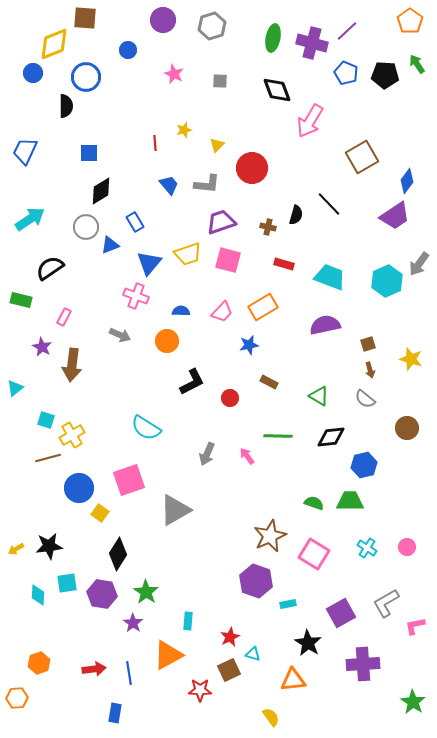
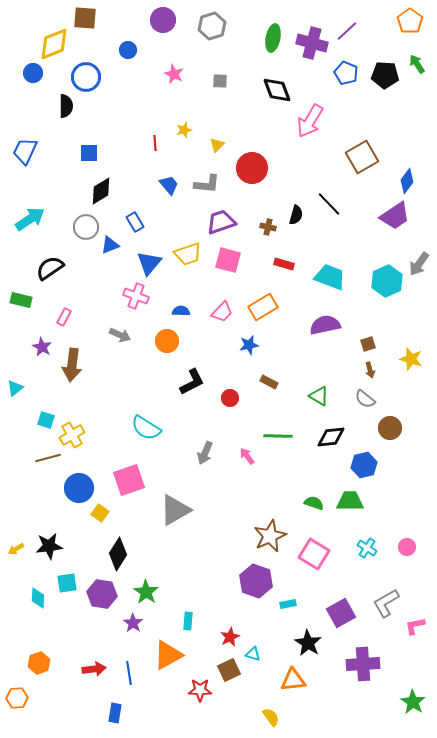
brown circle at (407, 428): moved 17 px left
gray arrow at (207, 454): moved 2 px left, 1 px up
cyan diamond at (38, 595): moved 3 px down
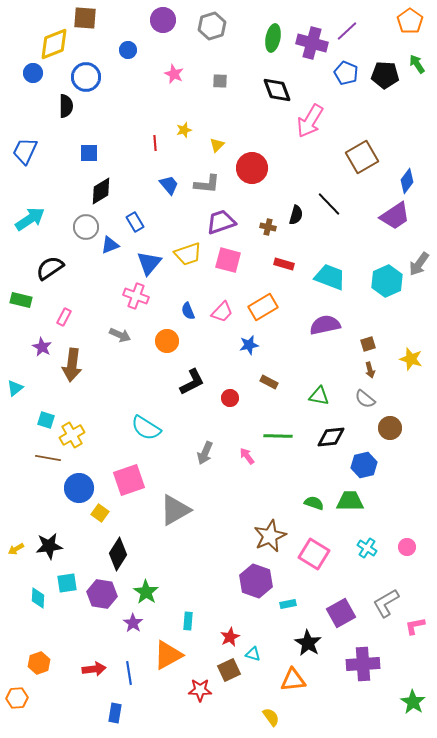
blue semicircle at (181, 311): moved 7 px right; rotated 114 degrees counterclockwise
green triangle at (319, 396): rotated 20 degrees counterclockwise
brown line at (48, 458): rotated 25 degrees clockwise
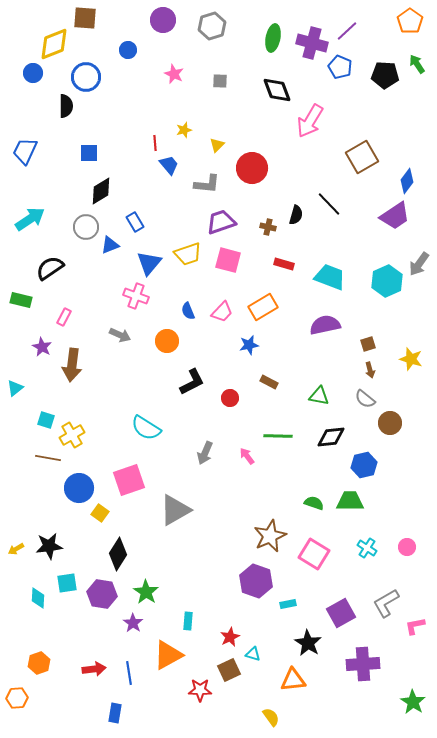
blue pentagon at (346, 73): moved 6 px left, 6 px up
blue trapezoid at (169, 185): moved 20 px up
brown circle at (390, 428): moved 5 px up
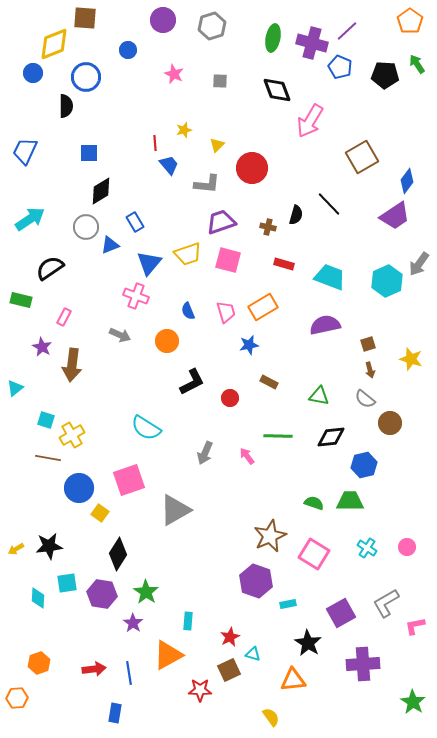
pink trapezoid at (222, 312): moved 4 px right; rotated 60 degrees counterclockwise
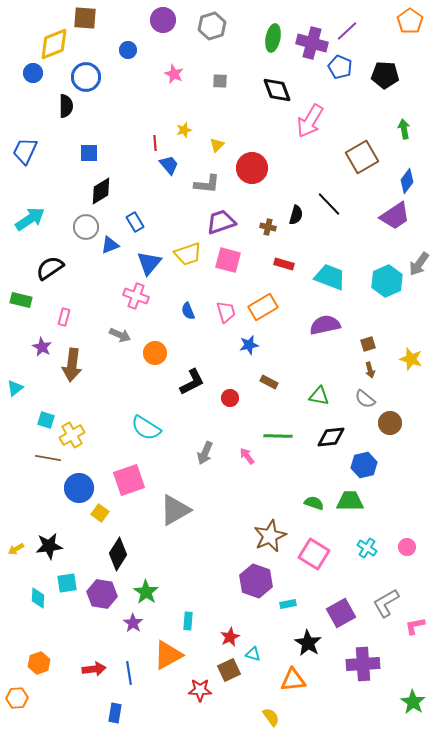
green arrow at (417, 64): moved 13 px left, 65 px down; rotated 24 degrees clockwise
pink rectangle at (64, 317): rotated 12 degrees counterclockwise
orange circle at (167, 341): moved 12 px left, 12 px down
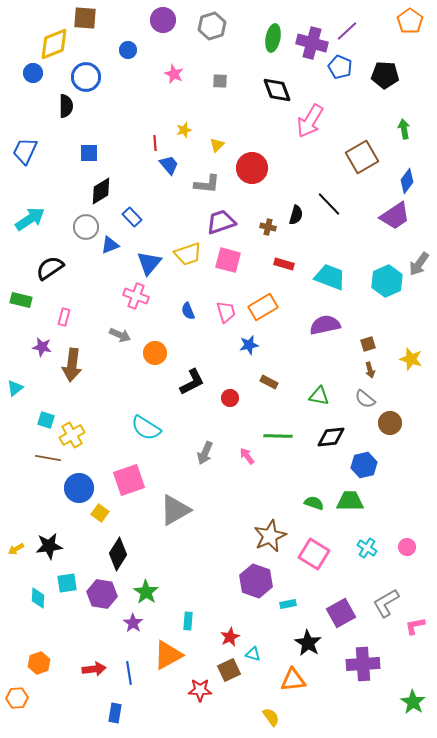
blue rectangle at (135, 222): moved 3 px left, 5 px up; rotated 12 degrees counterclockwise
purple star at (42, 347): rotated 18 degrees counterclockwise
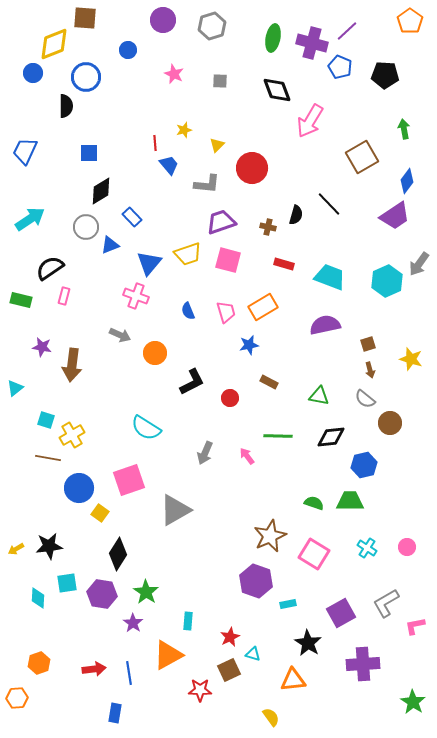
pink rectangle at (64, 317): moved 21 px up
